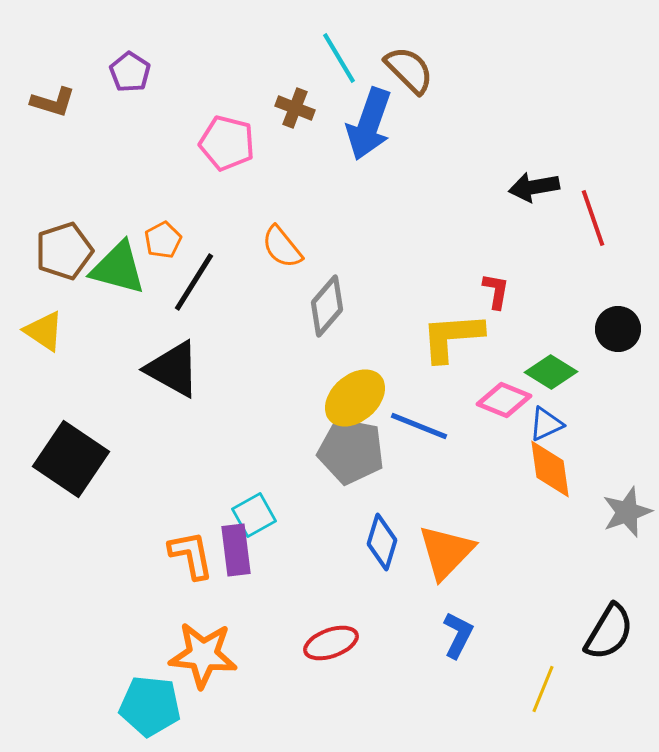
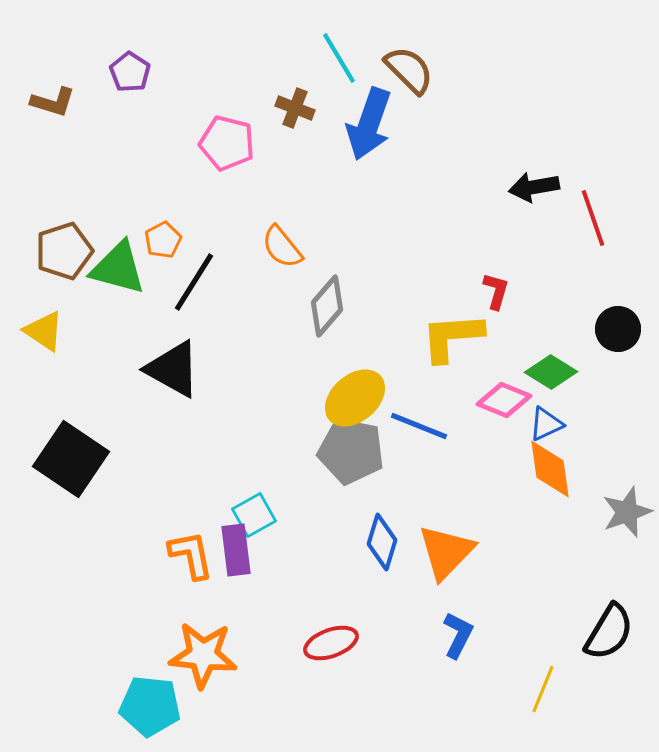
red L-shape: rotated 6 degrees clockwise
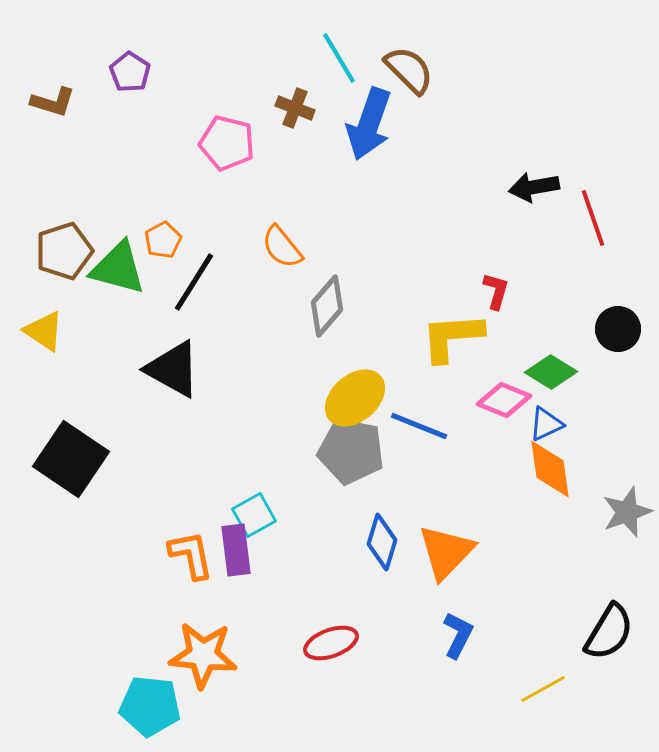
yellow line: rotated 39 degrees clockwise
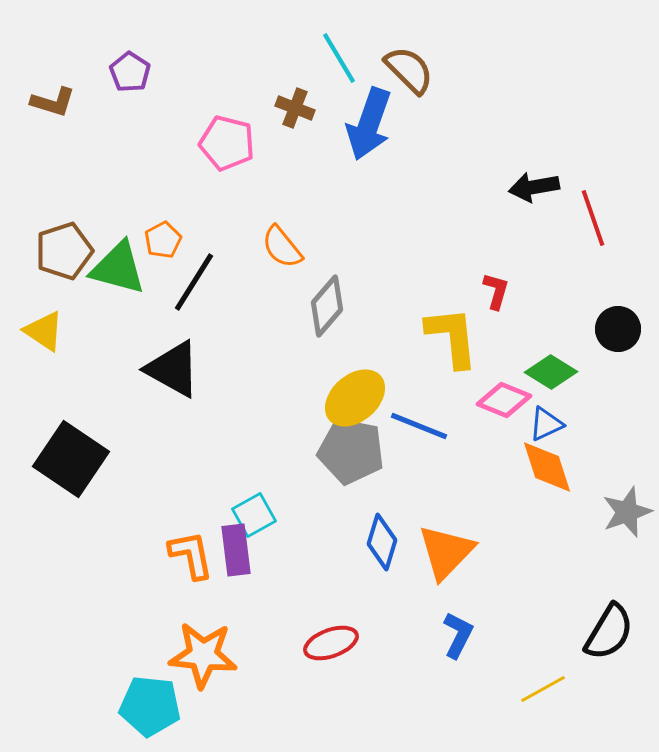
yellow L-shape: rotated 88 degrees clockwise
orange diamond: moved 3 px left, 2 px up; rotated 10 degrees counterclockwise
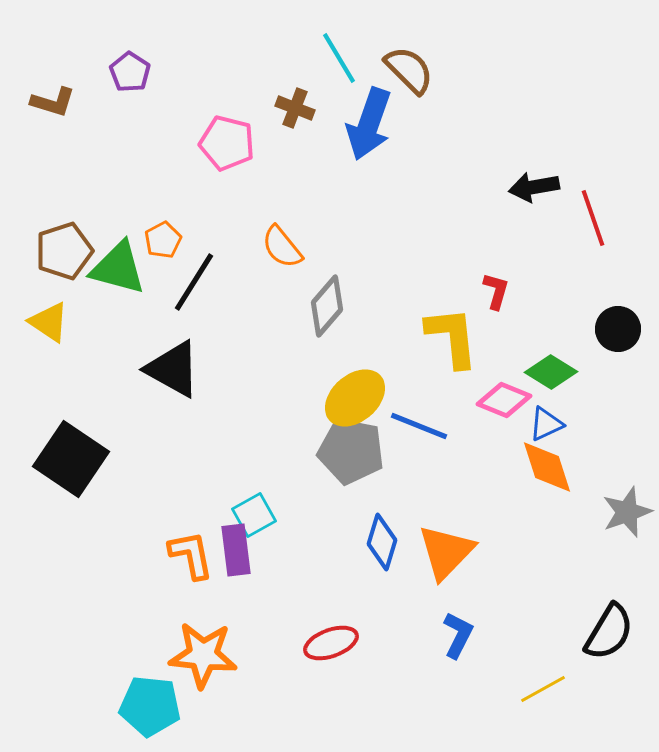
yellow triangle: moved 5 px right, 9 px up
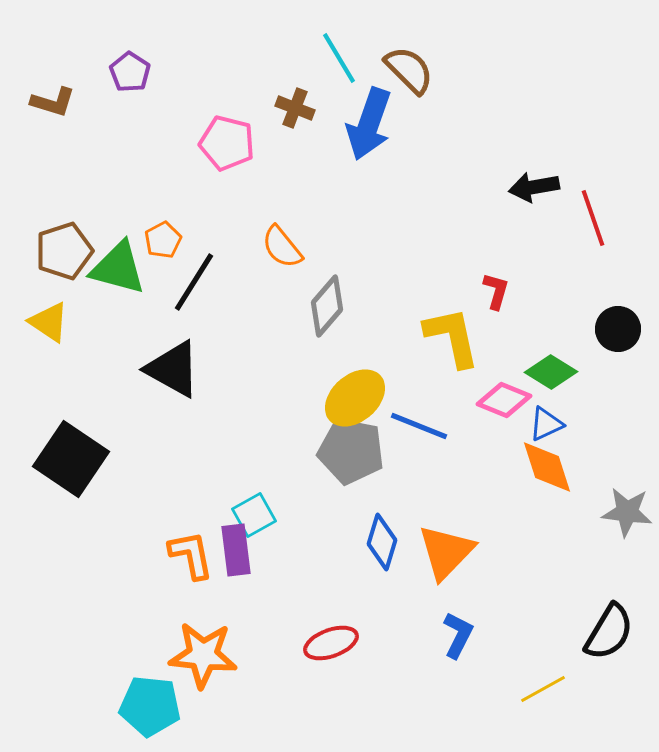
yellow L-shape: rotated 6 degrees counterclockwise
gray star: rotated 27 degrees clockwise
